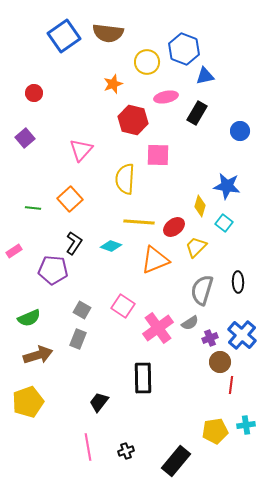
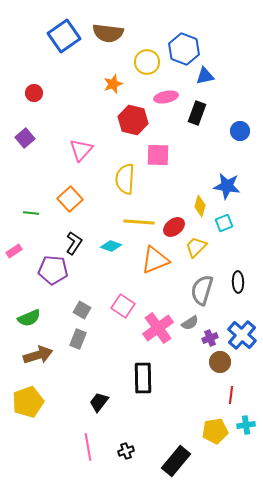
black rectangle at (197, 113): rotated 10 degrees counterclockwise
green line at (33, 208): moved 2 px left, 5 px down
cyan square at (224, 223): rotated 30 degrees clockwise
red line at (231, 385): moved 10 px down
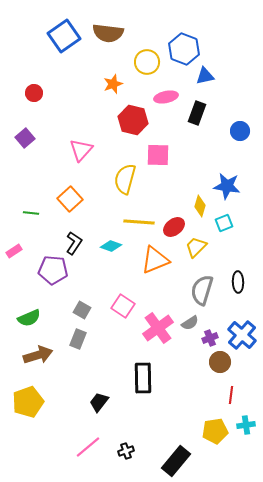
yellow semicircle at (125, 179): rotated 12 degrees clockwise
pink line at (88, 447): rotated 60 degrees clockwise
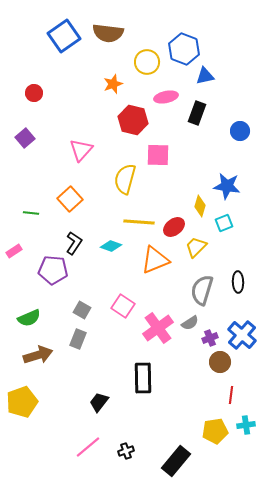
yellow pentagon at (28, 402): moved 6 px left
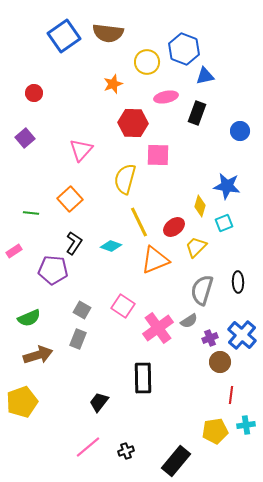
red hexagon at (133, 120): moved 3 px down; rotated 12 degrees counterclockwise
yellow line at (139, 222): rotated 60 degrees clockwise
gray semicircle at (190, 323): moved 1 px left, 2 px up
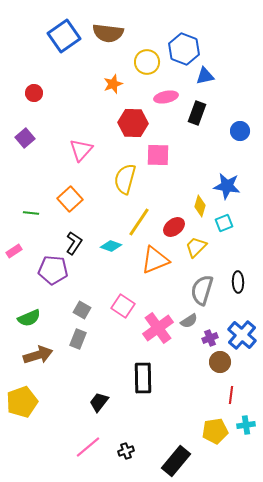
yellow line at (139, 222): rotated 60 degrees clockwise
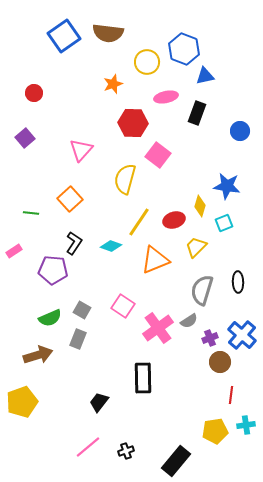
pink square at (158, 155): rotated 35 degrees clockwise
red ellipse at (174, 227): moved 7 px up; rotated 20 degrees clockwise
green semicircle at (29, 318): moved 21 px right
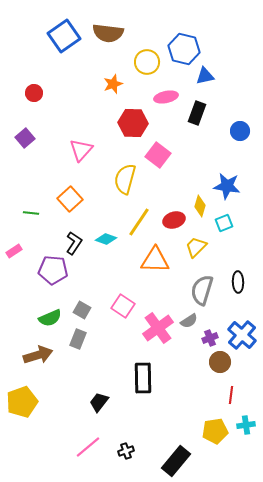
blue hexagon at (184, 49): rotated 8 degrees counterclockwise
cyan diamond at (111, 246): moved 5 px left, 7 px up
orange triangle at (155, 260): rotated 24 degrees clockwise
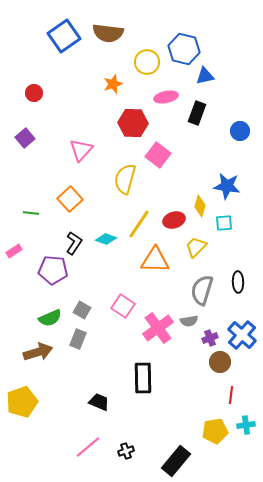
yellow line at (139, 222): moved 2 px down
cyan square at (224, 223): rotated 18 degrees clockwise
gray semicircle at (189, 321): rotated 24 degrees clockwise
brown arrow at (38, 355): moved 3 px up
black trapezoid at (99, 402): rotated 75 degrees clockwise
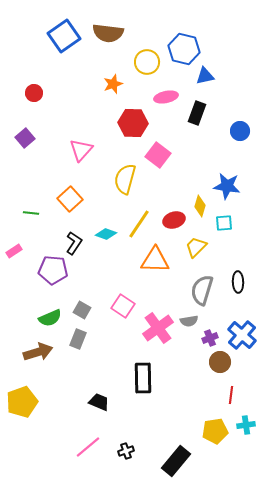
cyan diamond at (106, 239): moved 5 px up
